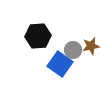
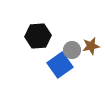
gray circle: moved 1 px left
blue square: moved 1 px down; rotated 20 degrees clockwise
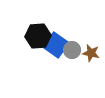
brown star: moved 7 px down; rotated 24 degrees clockwise
blue square: moved 4 px left, 20 px up; rotated 20 degrees counterclockwise
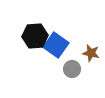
black hexagon: moved 3 px left
gray circle: moved 19 px down
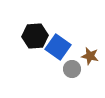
blue square: moved 2 px right, 2 px down
brown star: moved 1 px left, 3 px down
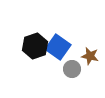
black hexagon: moved 10 px down; rotated 15 degrees counterclockwise
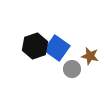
blue square: moved 1 px left, 1 px down
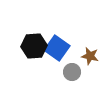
black hexagon: moved 1 px left; rotated 15 degrees clockwise
gray circle: moved 3 px down
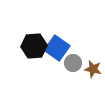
brown star: moved 3 px right, 13 px down
gray circle: moved 1 px right, 9 px up
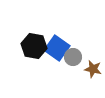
black hexagon: rotated 15 degrees clockwise
gray circle: moved 6 px up
